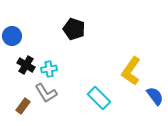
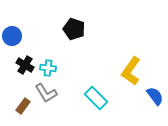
black cross: moved 1 px left
cyan cross: moved 1 px left, 1 px up; rotated 14 degrees clockwise
cyan rectangle: moved 3 px left
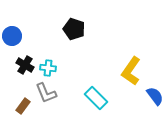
gray L-shape: rotated 10 degrees clockwise
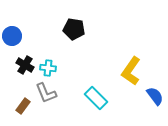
black pentagon: rotated 10 degrees counterclockwise
